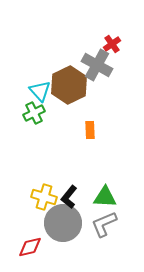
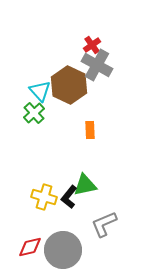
red cross: moved 20 px left, 1 px down
brown hexagon: rotated 9 degrees counterclockwise
green cross: rotated 15 degrees counterclockwise
green triangle: moved 20 px left, 12 px up; rotated 15 degrees counterclockwise
gray circle: moved 27 px down
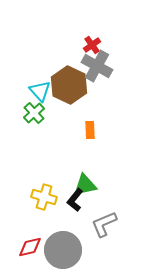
gray cross: moved 1 px down
black L-shape: moved 6 px right, 3 px down
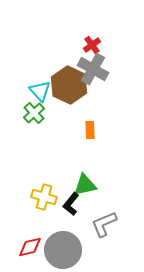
gray cross: moved 4 px left, 3 px down
black L-shape: moved 4 px left, 4 px down
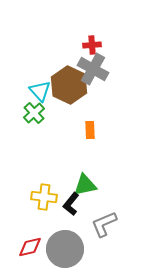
red cross: rotated 30 degrees clockwise
yellow cross: rotated 10 degrees counterclockwise
gray circle: moved 2 px right, 1 px up
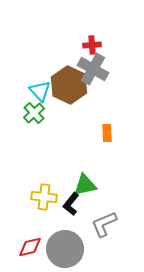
orange rectangle: moved 17 px right, 3 px down
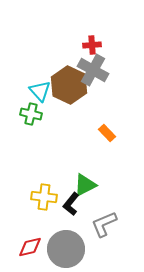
gray cross: moved 1 px down
green cross: moved 3 px left, 1 px down; rotated 35 degrees counterclockwise
orange rectangle: rotated 42 degrees counterclockwise
green triangle: rotated 15 degrees counterclockwise
gray circle: moved 1 px right
